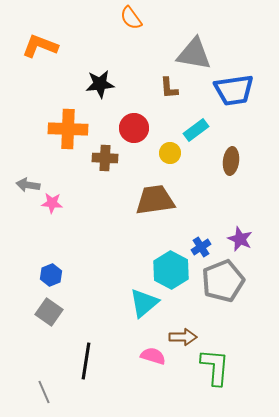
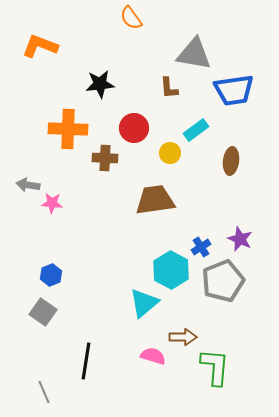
gray square: moved 6 px left
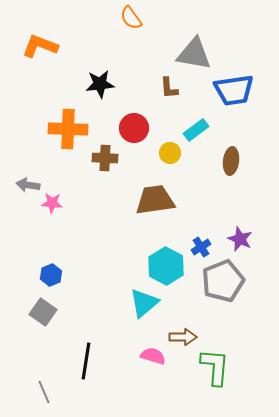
cyan hexagon: moved 5 px left, 4 px up
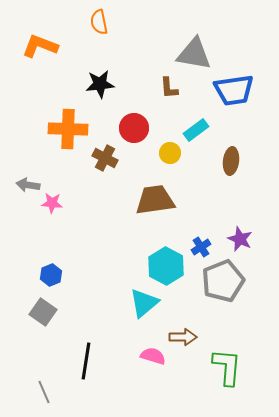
orange semicircle: moved 32 px left, 4 px down; rotated 25 degrees clockwise
brown cross: rotated 25 degrees clockwise
green L-shape: moved 12 px right
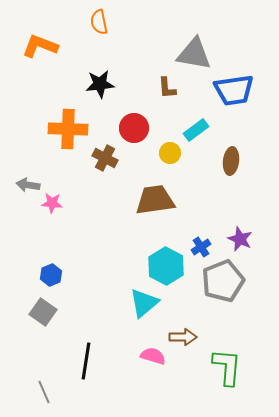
brown L-shape: moved 2 px left
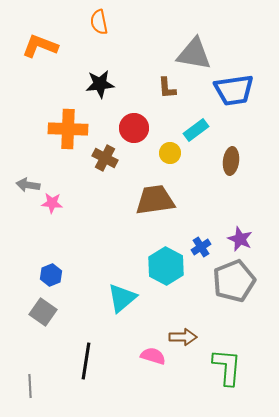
gray pentagon: moved 11 px right
cyan triangle: moved 22 px left, 5 px up
gray line: moved 14 px left, 6 px up; rotated 20 degrees clockwise
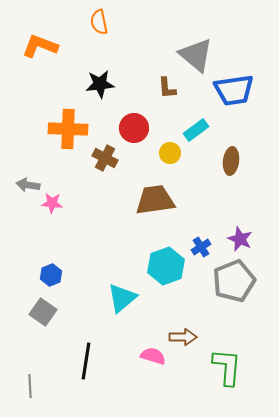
gray triangle: moved 2 px right, 1 px down; rotated 30 degrees clockwise
cyan hexagon: rotated 12 degrees clockwise
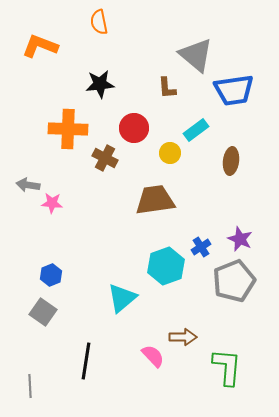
pink semicircle: rotated 30 degrees clockwise
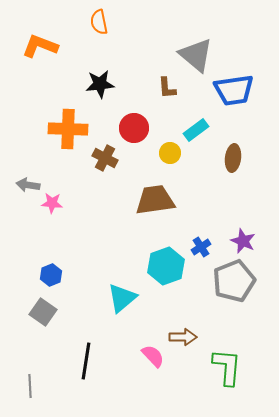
brown ellipse: moved 2 px right, 3 px up
purple star: moved 3 px right, 2 px down
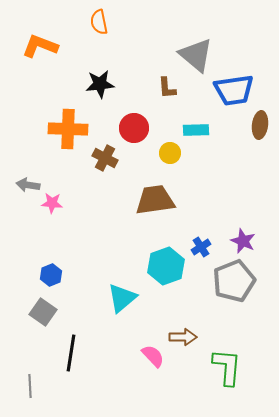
cyan rectangle: rotated 35 degrees clockwise
brown ellipse: moved 27 px right, 33 px up
black line: moved 15 px left, 8 px up
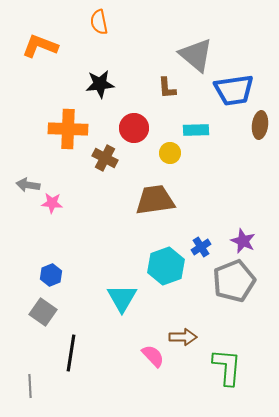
cyan triangle: rotated 20 degrees counterclockwise
